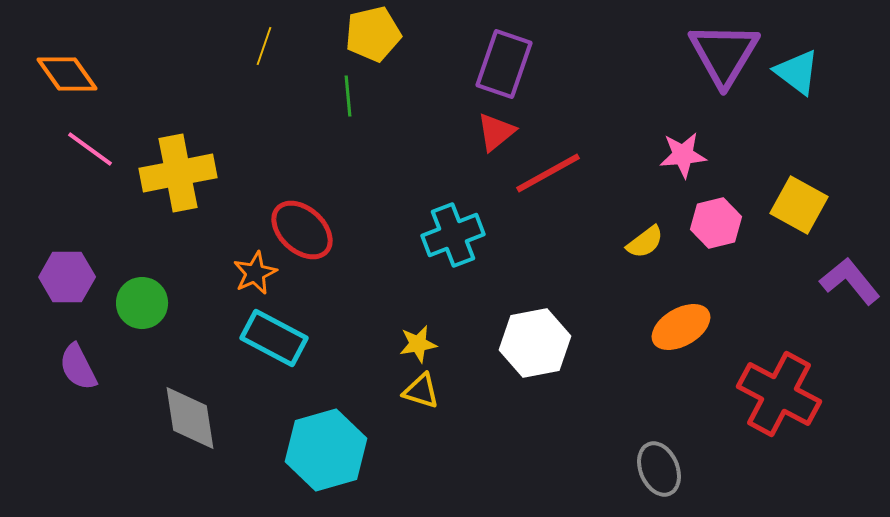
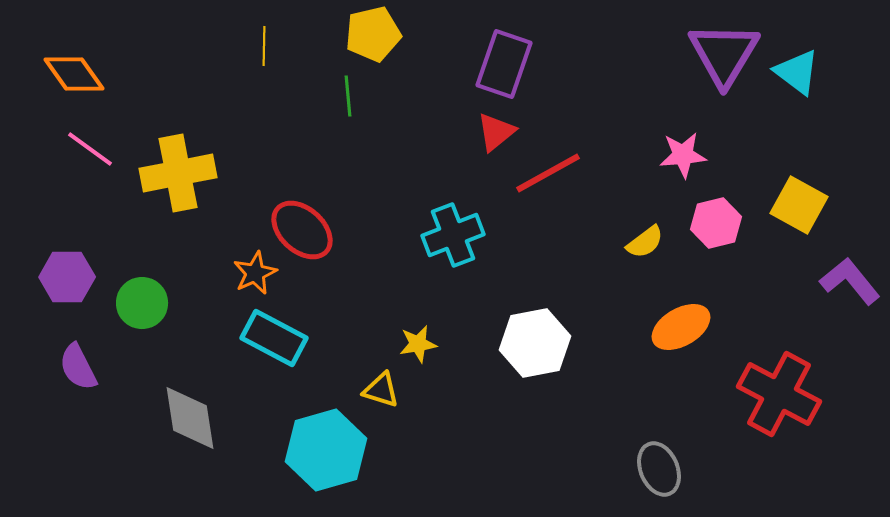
yellow line: rotated 18 degrees counterclockwise
orange diamond: moved 7 px right
yellow triangle: moved 40 px left, 1 px up
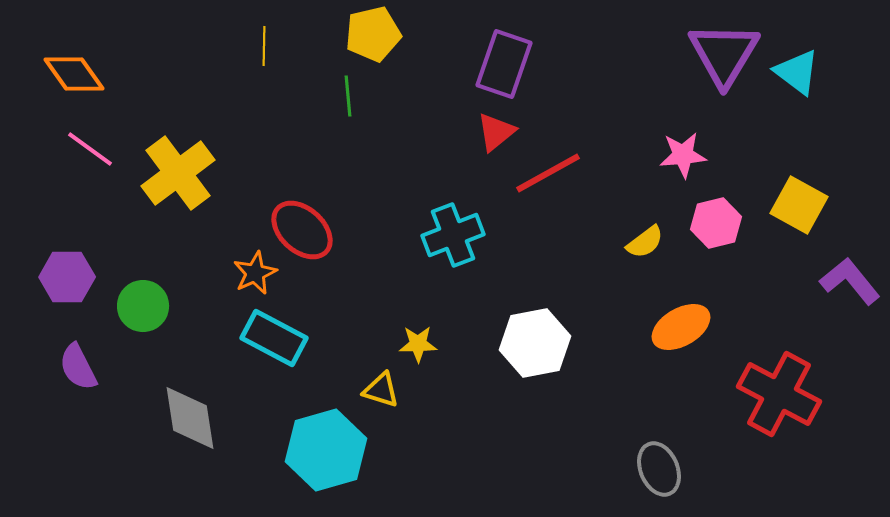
yellow cross: rotated 26 degrees counterclockwise
green circle: moved 1 px right, 3 px down
yellow star: rotated 9 degrees clockwise
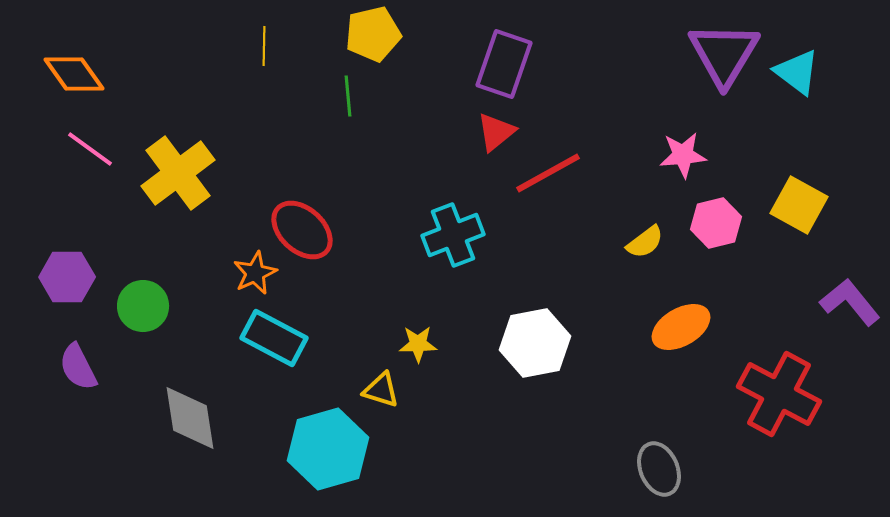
purple L-shape: moved 21 px down
cyan hexagon: moved 2 px right, 1 px up
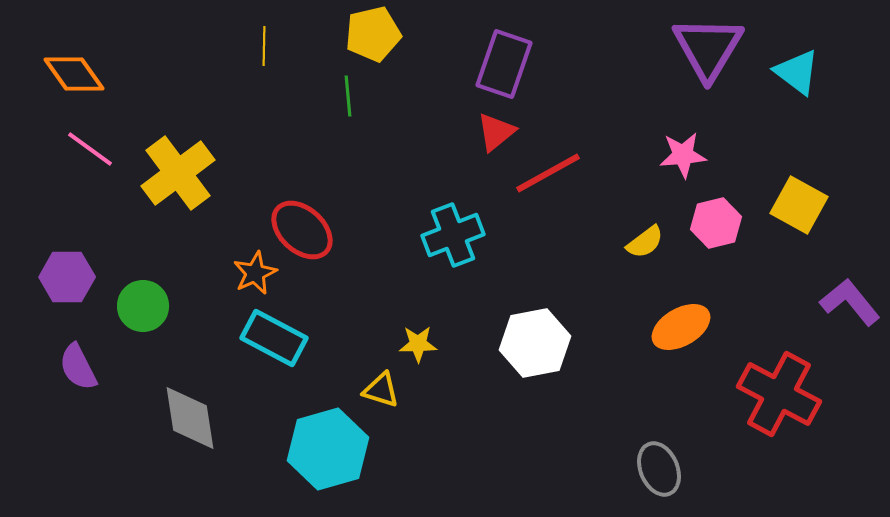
purple triangle: moved 16 px left, 6 px up
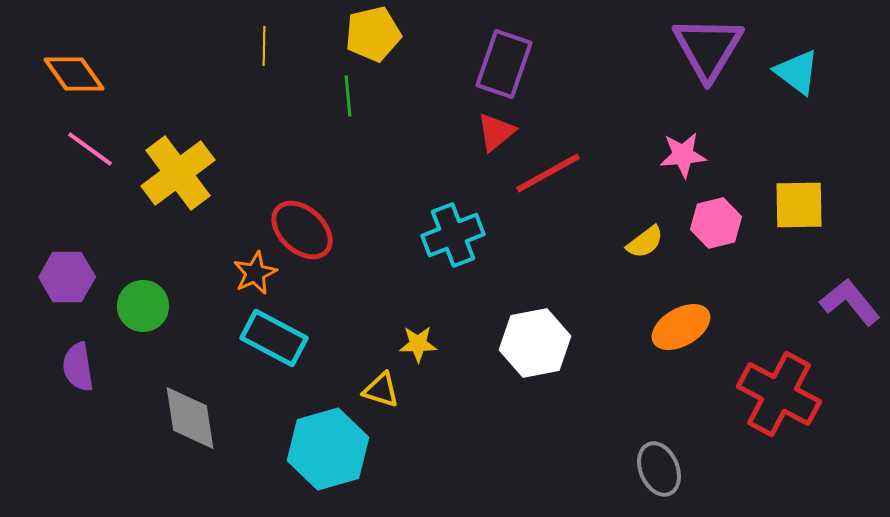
yellow square: rotated 30 degrees counterclockwise
purple semicircle: rotated 18 degrees clockwise
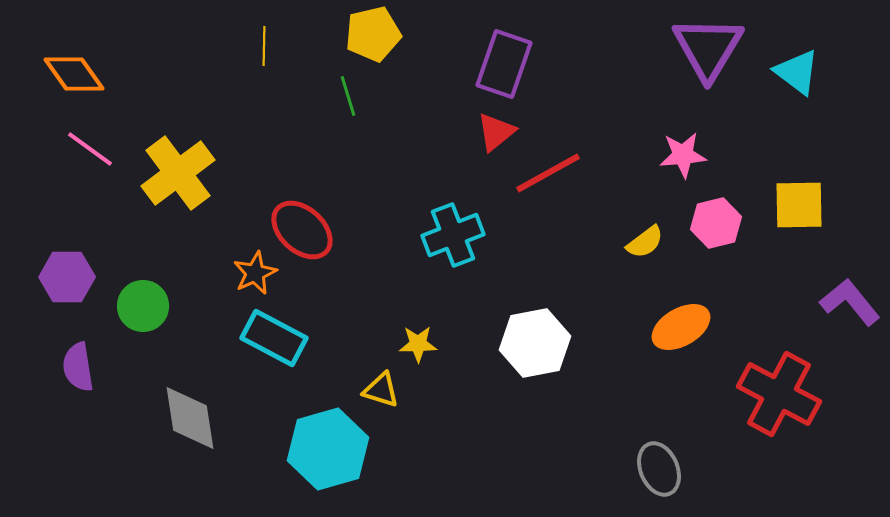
green line: rotated 12 degrees counterclockwise
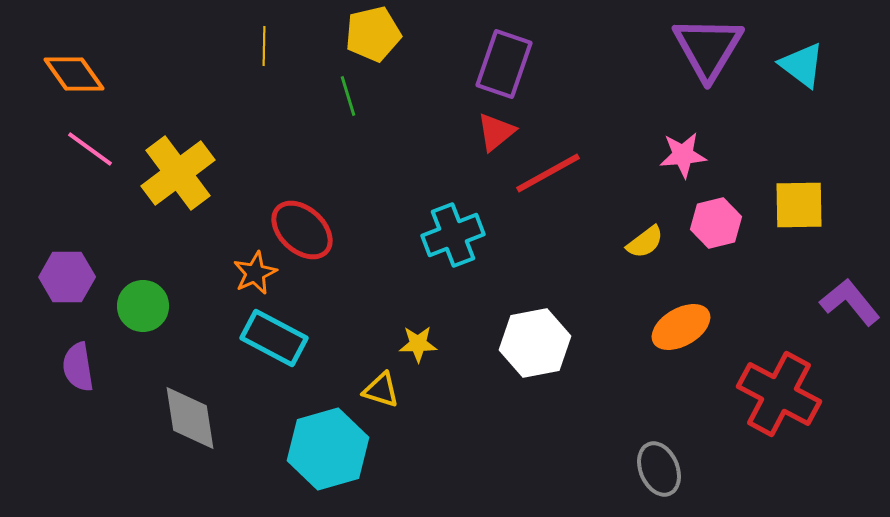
cyan triangle: moved 5 px right, 7 px up
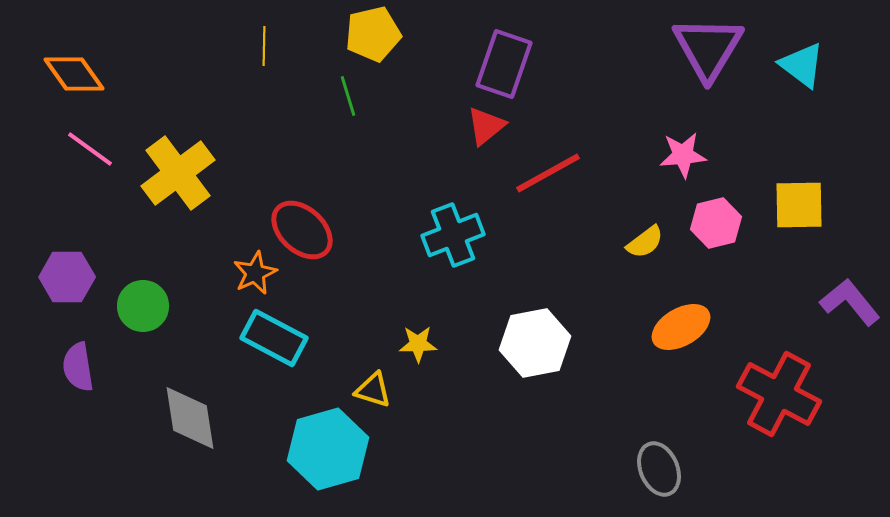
red triangle: moved 10 px left, 6 px up
yellow triangle: moved 8 px left
